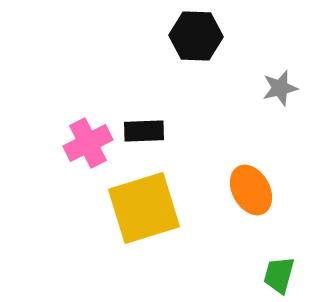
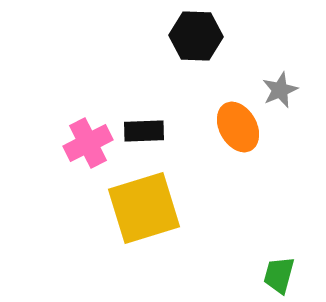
gray star: moved 2 px down; rotated 9 degrees counterclockwise
orange ellipse: moved 13 px left, 63 px up
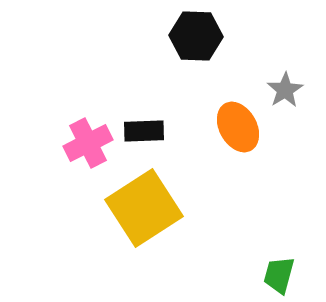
gray star: moved 5 px right; rotated 9 degrees counterclockwise
yellow square: rotated 16 degrees counterclockwise
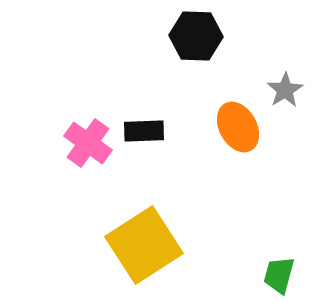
pink cross: rotated 27 degrees counterclockwise
yellow square: moved 37 px down
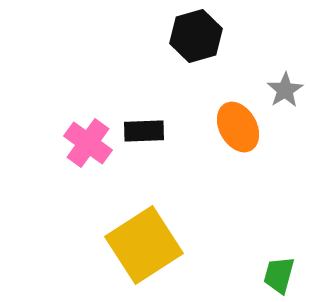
black hexagon: rotated 18 degrees counterclockwise
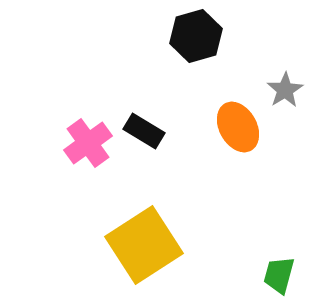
black rectangle: rotated 33 degrees clockwise
pink cross: rotated 18 degrees clockwise
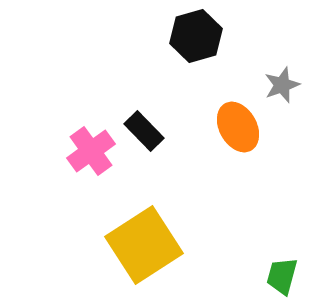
gray star: moved 3 px left, 5 px up; rotated 12 degrees clockwise
black rectangle: rotated 15 degrees clockwise
pink cross: moved 3 px right, 8 px down
green trapezoid: moved 3 px right, 1 px down
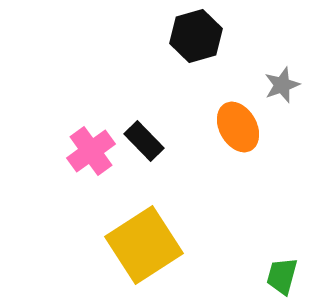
black rectangle: moved 10 px down
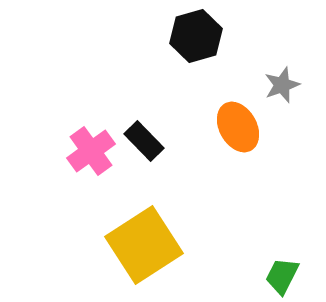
green trapezoid: rotated 12 degrees clockwise
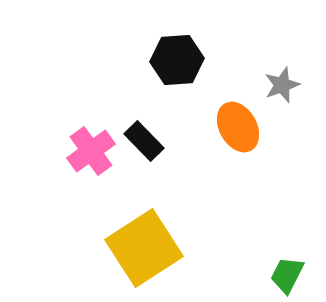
black hexagon: moved 19 px left, 24 px down; rotated 12 degrees clockwise
yellow square: moved 3 px down
green trapezoid: moved 5 px right, 1 px up
